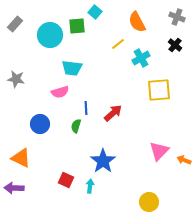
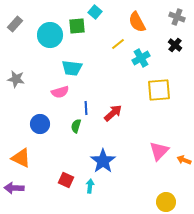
yellow circle: moved 17 px right
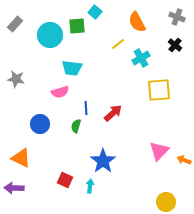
red square: moved 1 px left
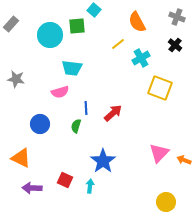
cyan square: moved 1 px left, 2 px up
gray rectangle: moved 4 px left
yellow square: moved 1 px right, 2 px up; rotated 25 degrees clockwise
pink triangle: moved 2 px down
purple arrow: moved 18 px right
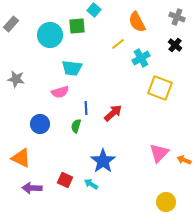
cyan arrow: moved 1 px right, 2 px up; rotated 64 degrees counterclockwise
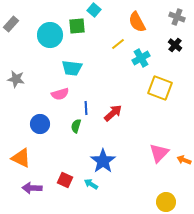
pink semicircle: moved 2 px down
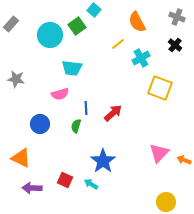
green square: rotated 30 degrees counterclockwise
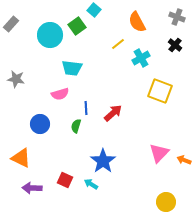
yellow square: moved 3 px down
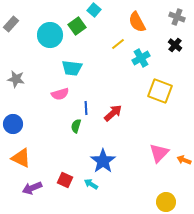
blue circle: moved 27 px left
purple arrow: rotated 24 degrees counterclockwise
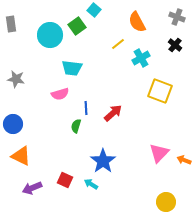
gray rectangle: rotated 49 degrees counterclockwise
orange triangle: moved 2 px up
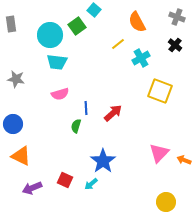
cyan trapezoid: moved 15 px left, 6 px up
cyan arrow: rotated 72 degrees counterclockwise
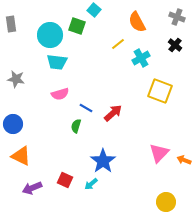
green square: rotated 36 degrees counterclockwise
blue line: rotated 56 degrees counterclockwise
